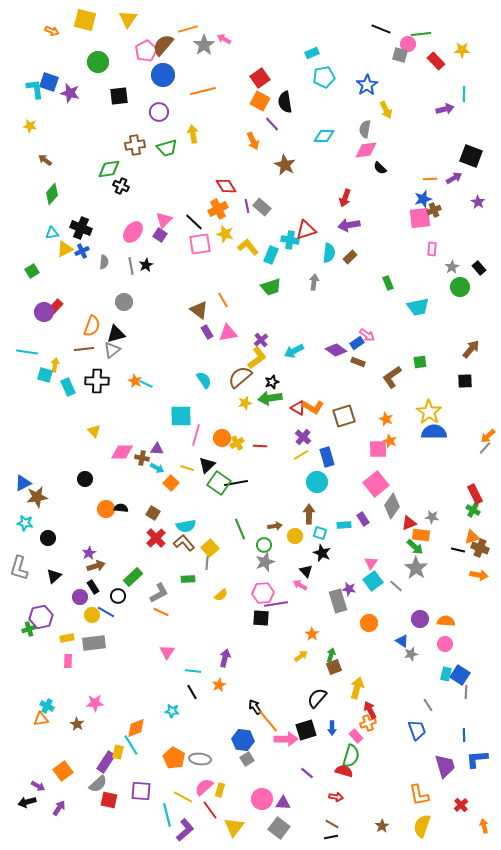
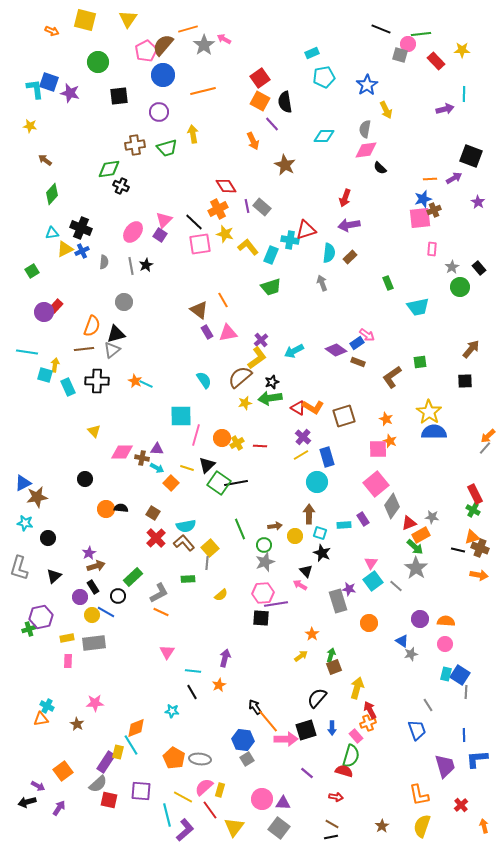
gray arrow at (314, 282): moved 8 px right, 1 px down; rotated 28 degrees counterclockwise
orange rectangle at (421, 535): rotated 36 degrees counterclockwise
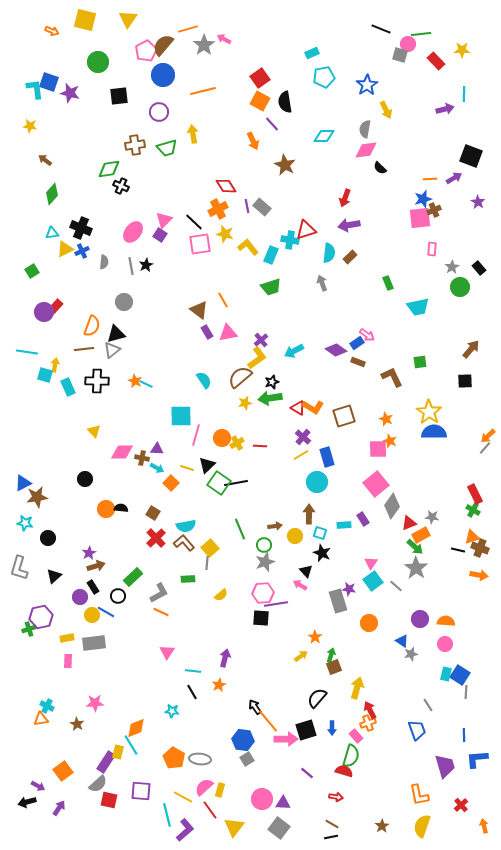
brown L-shape at (392, 377): rotated 100 degrees clockwise
orange star at (312, 634): moved 3 px right, 3 px down
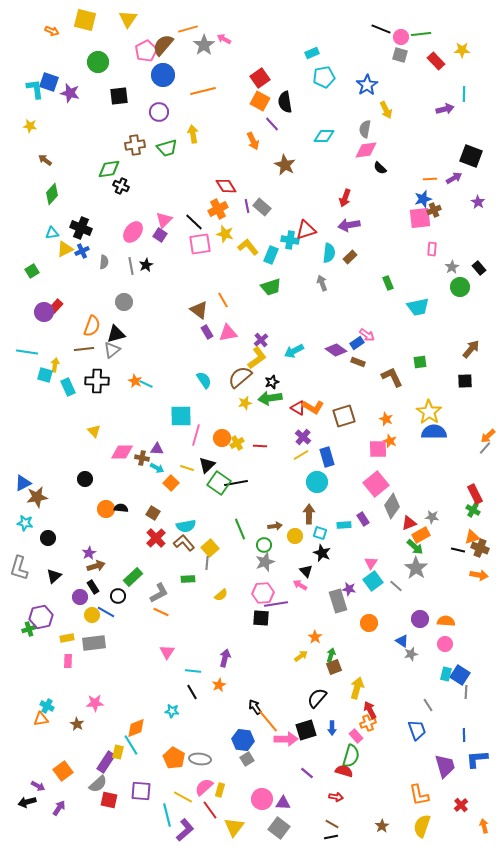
pink circle at (408, 44): moved 7 px left, 7 px up
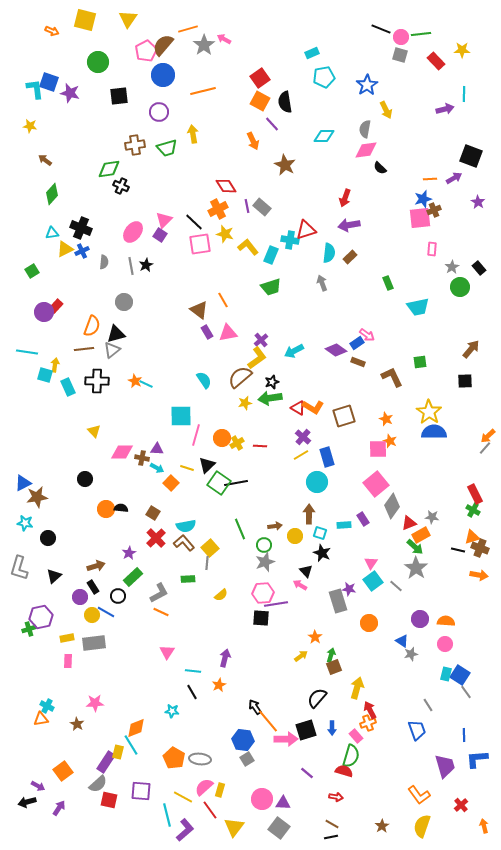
purple star at (89, 553): moved 40 px right
gray line at (466, 692): rotated 40 degrees counterclockwise
orange L-shape at (419, 795): rotated 25 degrees counterclockwise
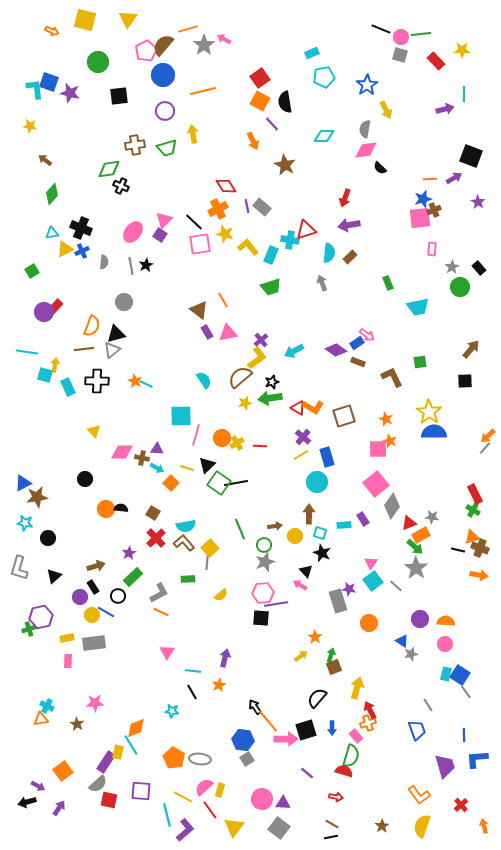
purple circle at (159, 112): moved 6 px right, 1 px up
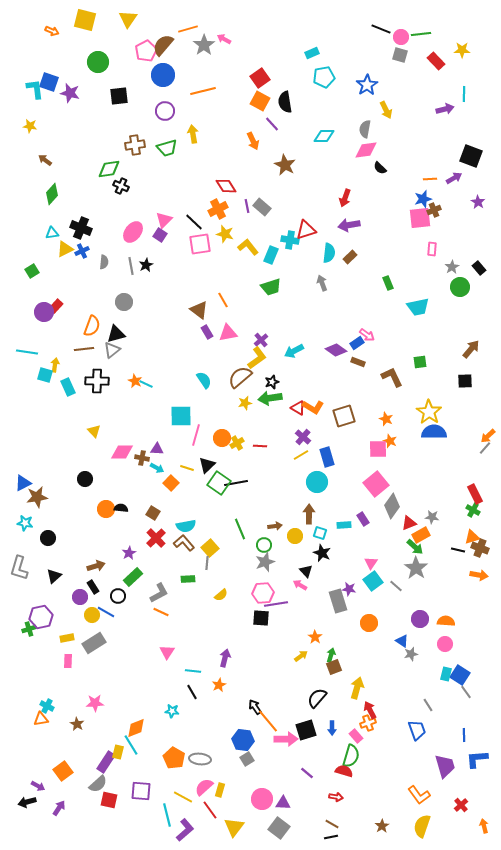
gray rectangle at (94, 643): rotated 25 degrees counterclockwise
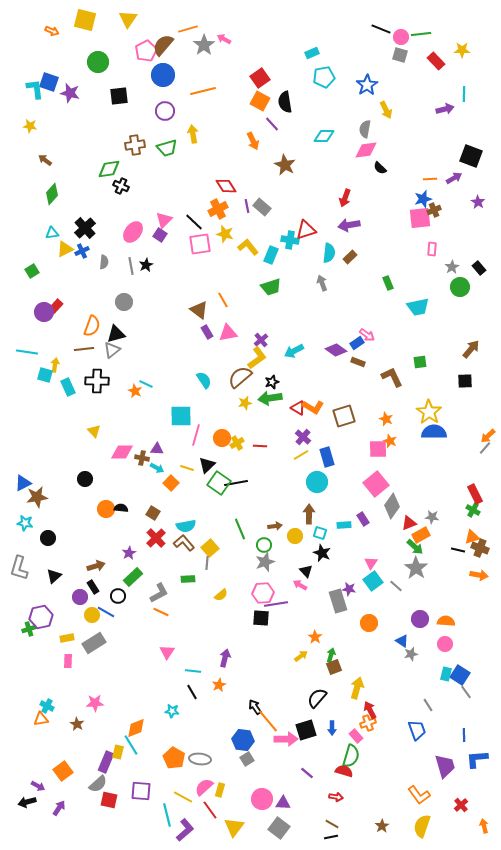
black cross at (81, 228): moved 4 px right; rotated 25 degrees clockwise
orange star at (135, 381): moved 10 px down
purple rectangle at (106, 762): rotated 10 degrees counterclockwise
